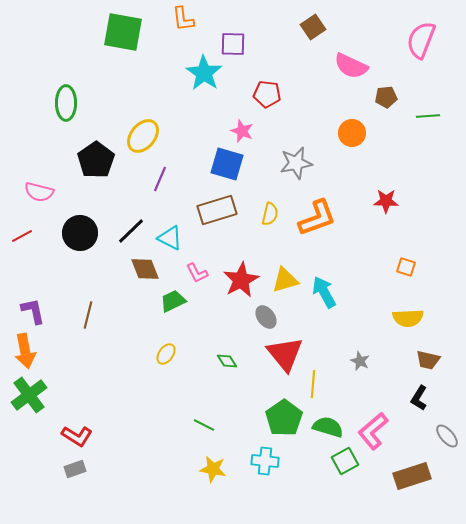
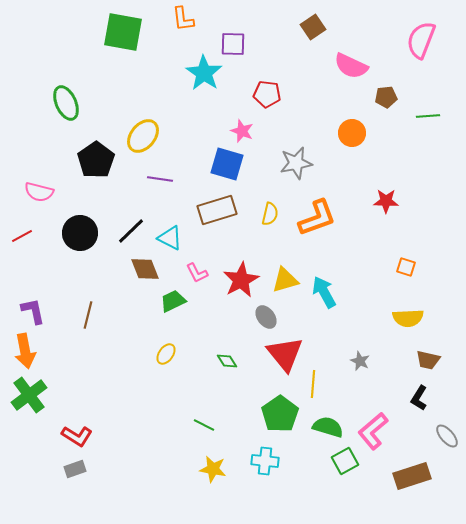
green ellipse at (66, 103): rotated 24 degrees counterclockwise
purple line at (160, 179): rotated 75 degrees clockwise
green pentagon at (284, 418): moved 4 px left, 4 px up
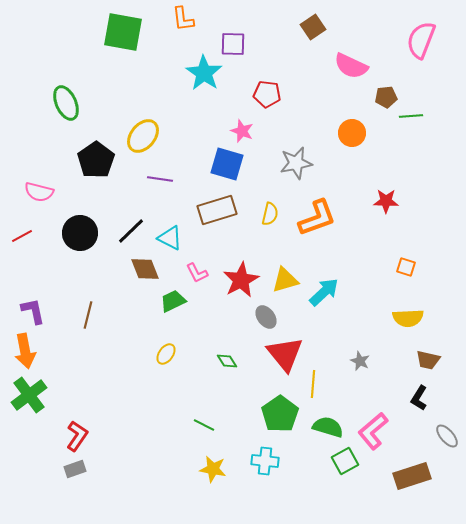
green line at (428, 116): moved 17 px left
cyan arrow at (324, 292): rotated 76 degrees clockwise
red L-shape at (77, 436): rotated 88 degrees counterclockwise
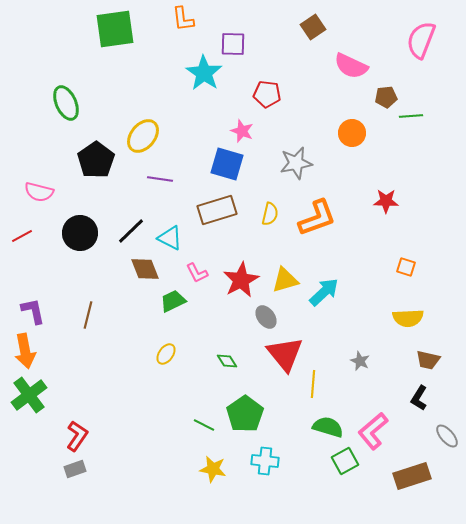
green square at (123, 32): moved 8 px left, 3 px up; rotated 18 degrees counterclockwise
green pentagon at (280, 414): moved 35 px left
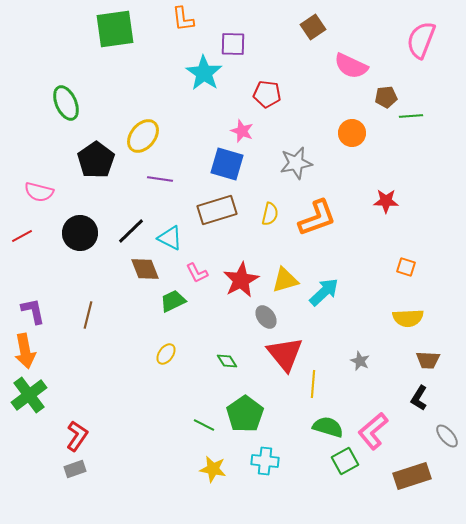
brown trapezoid at (428, 360): rotated 10 degrees counterclockwise
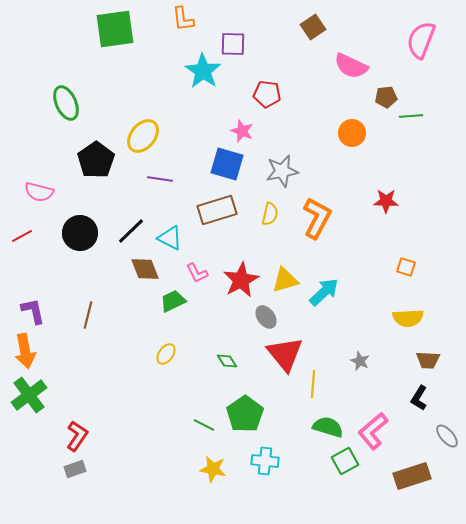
cyan star at (204, 73): moved 1 px left, 2 px up
gray star at (296, 163): moved 14 px left, 8 px down
orange L-shape at (317, 218): rotated 42 degrees counterclockwise
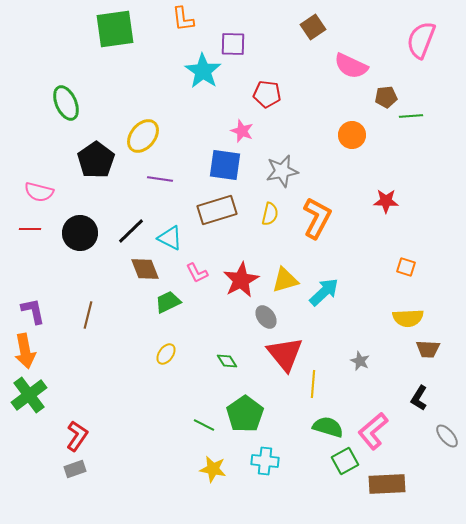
orange circle at (352, 133): moved 2 px down
blue square at (227, 164): moved 2 px left, 1 px down; rotated 8 degrees counterclockwise
red line at (22, 236): moved 8 px right, 7 px up; rotated 30 degrees clockwise
green trapezoid at (173, 301): moved 5 px left, 1 px down
brown trapezoid at (428, 360): moved 11 px up
brown rectangle at (412, 476): moved 25 px left, 8 px down; rotated 15 degrees clockwise
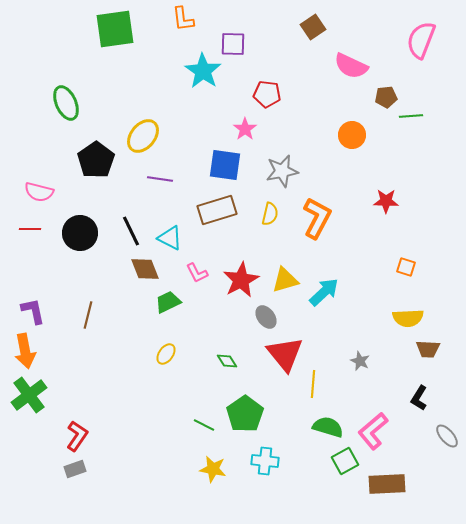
pink star at (242, 131): moved 3 px right, 2 px up; rotated 15 degrees clockwise
black line at (131, 231): rotated 72 degrees counterclockwise
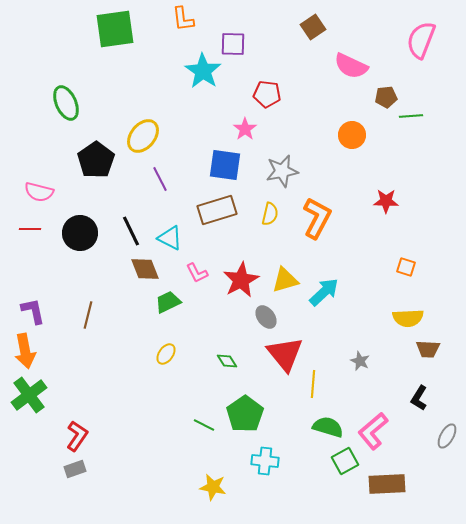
purple line at (160, 179): rotated 55 degrees clockwise
gray ellipse at (447, 436): rotated 70 degrees clockwise
yellow star at (213, 469): moved 18 px down
